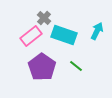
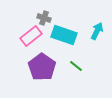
gray cross: rotated 24 degrees counterclockwise
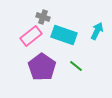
gray cross: moved 1 px left, 1 px up
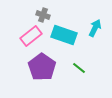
gray cross: moved 2 px up
cyan arrow: moved 2 px left, 3 px up
green line: moved 3 px right, 2 px down
